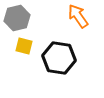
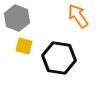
gray hexagon: rotated 25 degrees counterclockwise
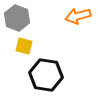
orange arrow: rotated 70 degrees counterclockwise
black hexagon: moved 13 px left, 17 px down
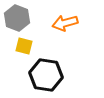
orange arrow: moved 13 px left, 7 px down
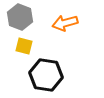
gray hexagon: moved 3 px right, 1 px up
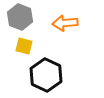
orange arrow: rotated 10 degrees clockwise
black hexagon: rotated 16 degrees clockwise
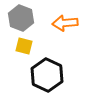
gray hexagon: moved 1 px right, 1 px down
black hexagon: moved 1 px right
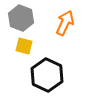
orange arrow: rotated 120 degrees clockwise
